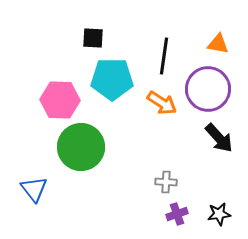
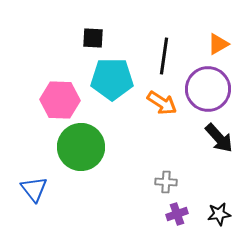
orange triangle: rotated 40 degrees counterclockwise
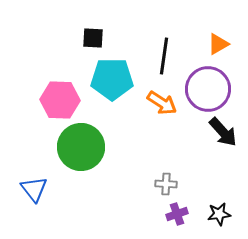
black arrow: moved 4 px right, 6 px up
gray cross: moved 2 px down
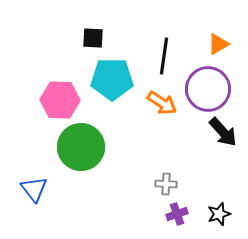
black star: rotated 10 degrees counterclockwise
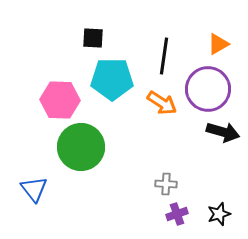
black arrow: rotated 32 degrees counterclockwise
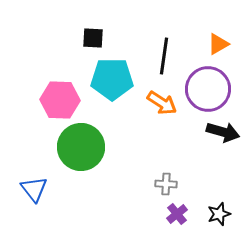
purple cross: rotated 20 degrees counterclockwise
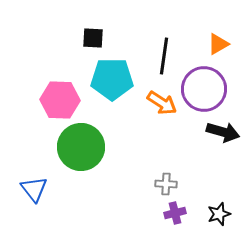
purple circle: moved 4 px left
purple cross: moved 2 px left, 1 px up; rotated 25 degrees clockwise
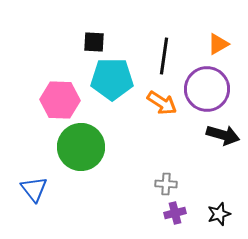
black square: moved 1 px right, 4 px down
purple circle: moved 3 px right
black arrow: moved 3 px down
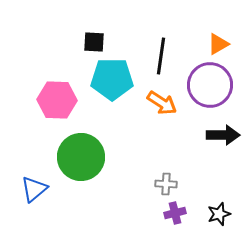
black line: moved 3 px left
purple circle: moved 3 px right, 4 px up
pink hexagon: moved 3 px left
black arrow: rotated 16 degrees counterclockwise
green circle: moved 10 px down
blue triangle: rotated 28 degrees clockwise
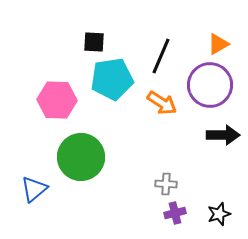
black line: rotated 15 degrees clockwise
cyan pentagon: rotated 9 degrees counterclockwise
